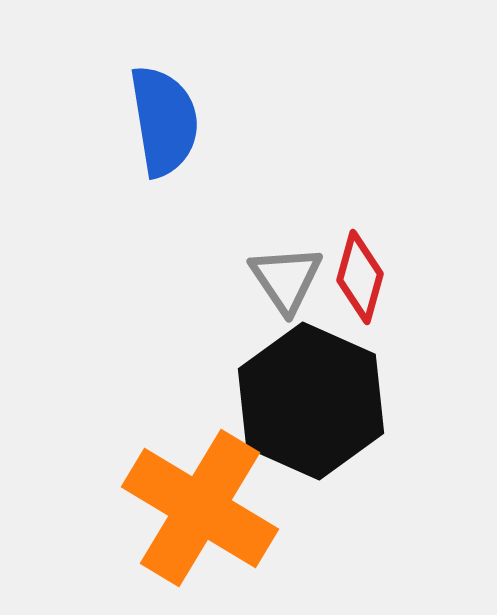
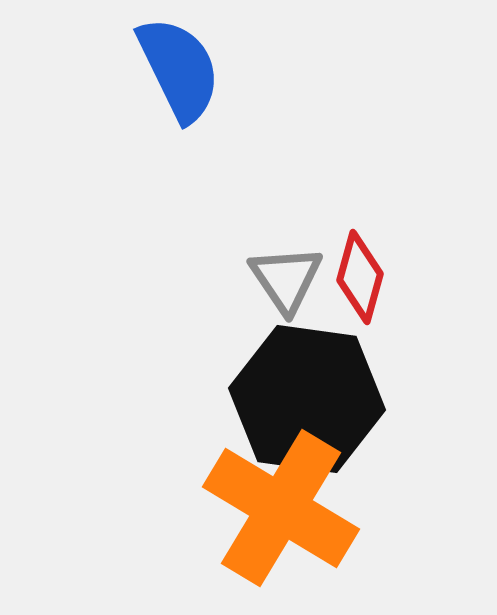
blue semicircle: moved 15 px right, 52 px up; rotated 17 degrees counterclockwise
black hexagon: moved 4 px left, 2 px up; rotated 16 degrees counterclockwise
orange cross: moved 81 px right
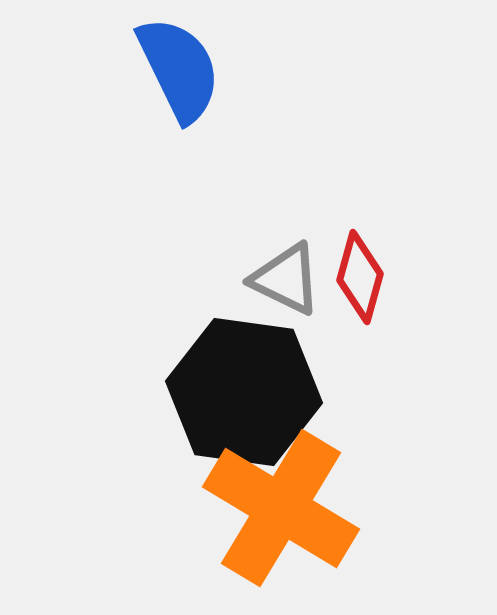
gray triangle: rotated 30 degrees counterclockwise
black hexagon: moved 63 px left, 7 px up
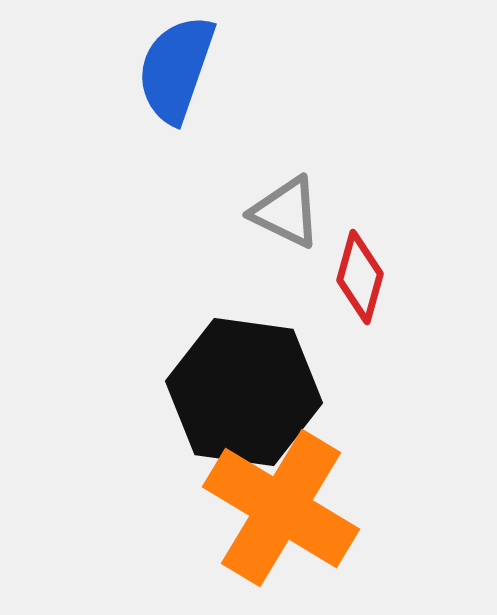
blue semicircle: moved 3 px left; rotated 135 degrees counterclockwise
gray triangle: moved 67 px up
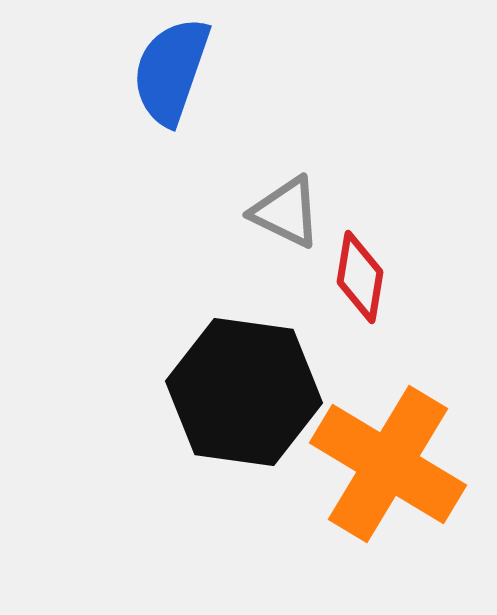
blue semicircle: moved 5 px left, 2 px down
red diamond: rotated 6 degrees counterclockwise
orange cross: moved 107 px right, 44 px up
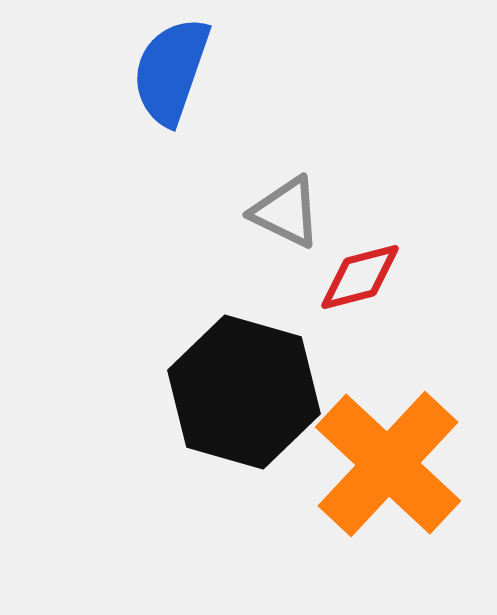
red diamond: rotated 66 degrees clockwise
black hexagon: rotated 8 degrees clockwise
orange cross: rotated 12 degrees clockwise
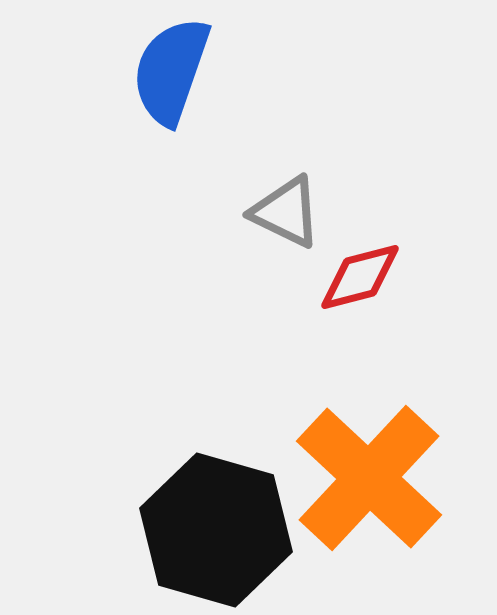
black hexagon: moved 28 px left, 138 px down
orange cross: moved 19 px left, 14 px down
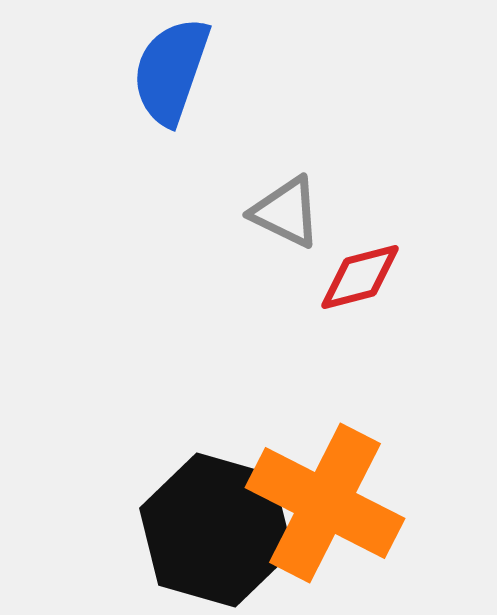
orange cross: moved 44 px left, 25 px down; rotated 16 degrees counterclockwise
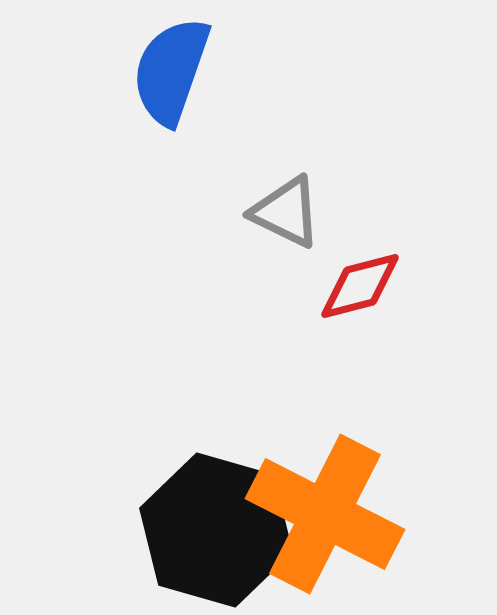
red diamond: moved 9 px down
orange cross: moved 11 px down
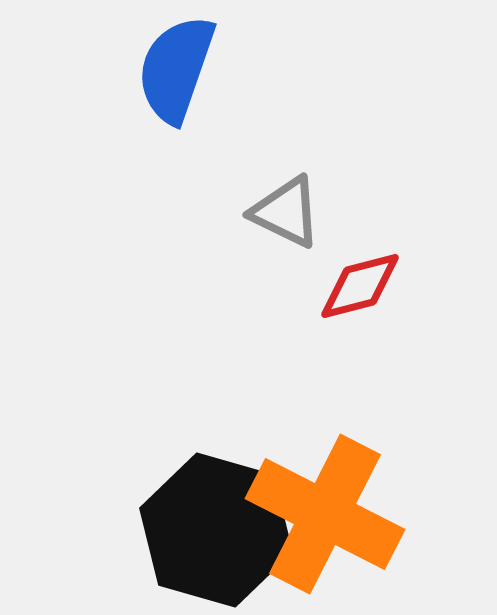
blue semicircle: moved 5 px right, 2 px up
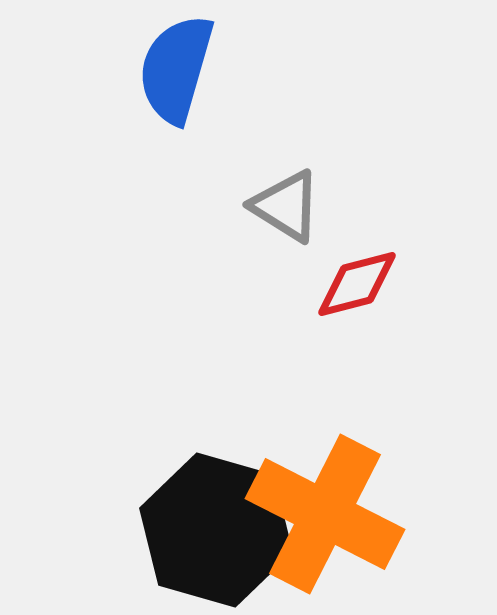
blue semicircle: rotated 3 degrees counterclockwise
gray triangle: moved 6 px up; rotated 6 degrees clockwise
red diamond: moved 3 px left, 2 px up
